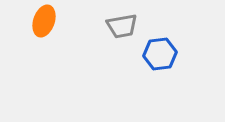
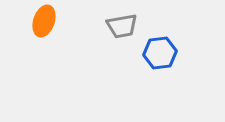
blue hexagon: moved 1 px up
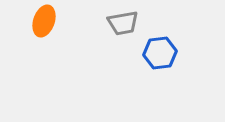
gray trapezoid: moved 1 px right, 3 px up
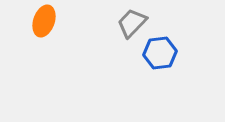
gray trapezoid: moved 9 px right; rotated 144 degrees clockwise
